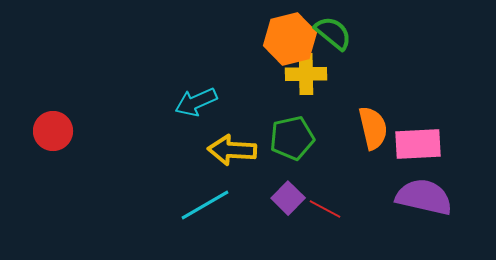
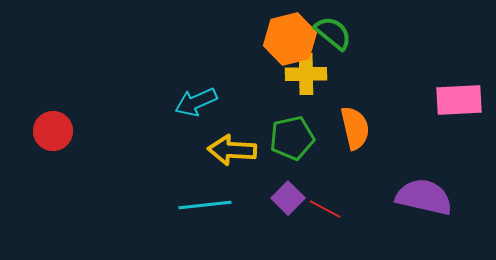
orange semicircle: moved 18 px left
pink rectangle: moved 41 px right, 44 px up
cyan line: rotated 24 degrees clockwise
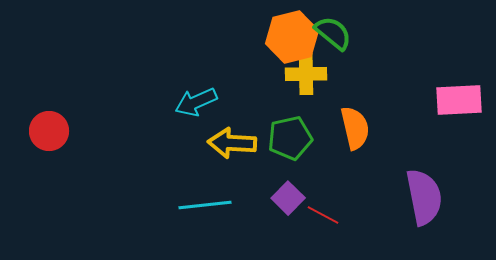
orange hexagon: moved 2 px right, 2 px up
red circle: moved 4 px left
green pentagon: moved 2 px left
yellow arrow: moved 7 px up
purple semicircle: rotated 66 degrees clockwise
red line: moved 2 px left, 6 px down
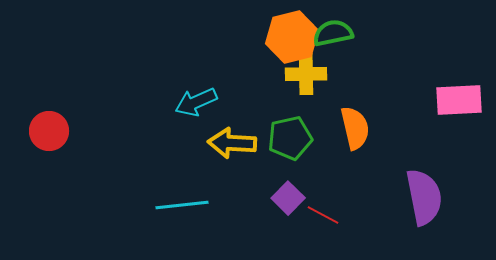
green semicircle: rotated 51 degrees counterclockwise
cyan line: moved 23 px left
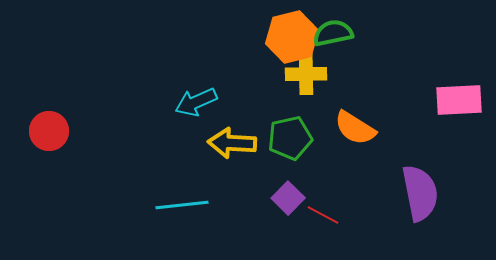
orange semicircle: rotated 135 degrees clockwise
purple semicircle: moved 4 px left, 4 px up
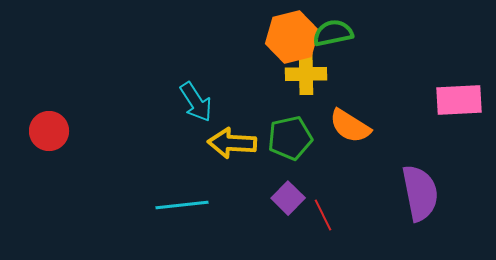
cyan arrow: rotated 99 degrees counterclockwise
orange semicircle: moved 5 px left, 2 px up
red line: rotated 36 degrees clockwise
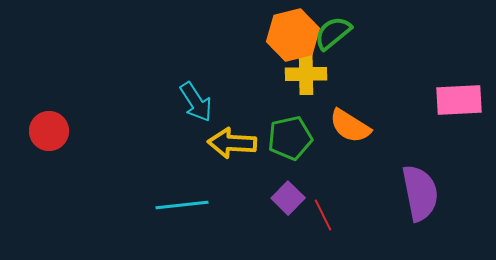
green semicircle: rotated 27 degrees counterclockwise
orange hexagon: moved 1 px right, 2 px up
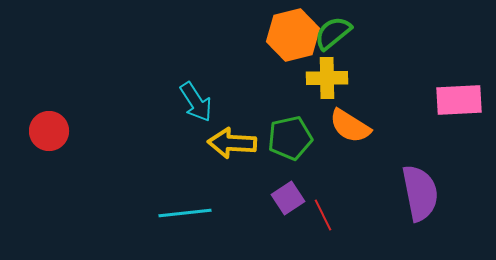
yellow cross: moved 21 px right, 4 px down
purple square: rotated 12 degrees clockwise
cyan line: moved 3 px right, 8 px down
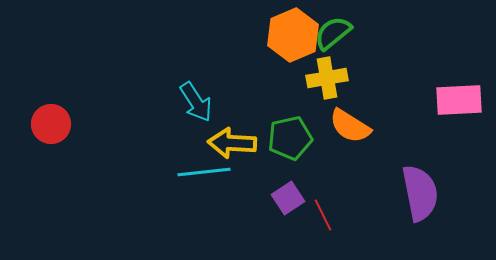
orange hexagon: rotated 9 degrees counterclockwise
yellow cross: rotated 9 degrees counterclockwise
red circle: moved 2 px right, 7 px up
cyan line: moved 19 px right, 41 px up
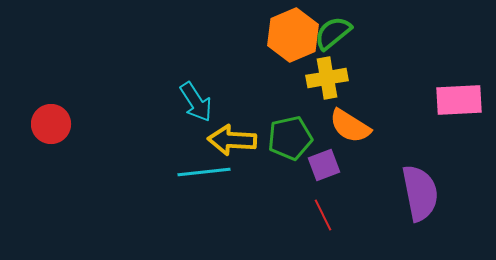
yellow arrow: moved 3 px up
purple square: moved 36 px right, 33 px up; rotated 12 degrees clockwise
